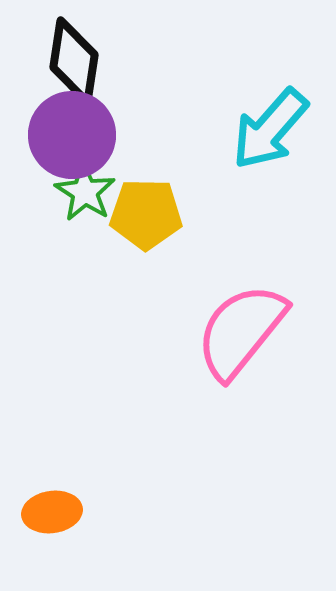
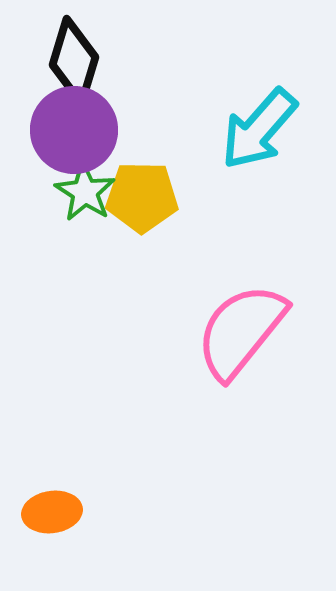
black diamond: rotated 8 degrees clockwise
cyan arrow: moved 11 px left
purple circle: moved 2 px right, 5 px up
yellow pentagon: moved 4 px left, 17 px up
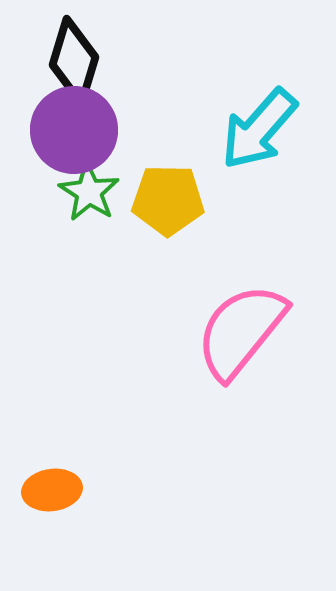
green star: moved 4 px right
yellow pentagon: moved 26 px right, 3 px down
orange ellipse: moved 22 px up
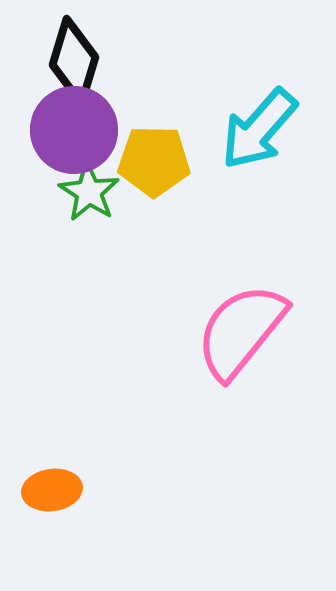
yellow pentagon: moved 14 px left, 39 px up
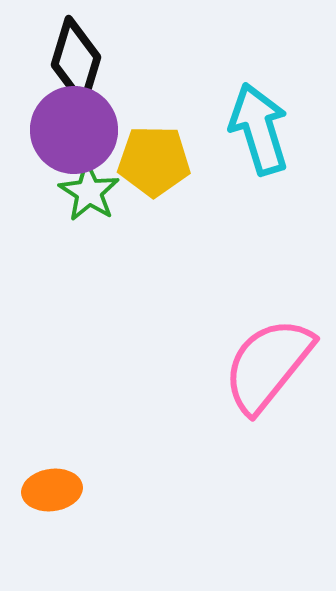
black diamond: moved 2 px right
cyan arrow: rotated 122 degrees clockwise
pink semicircle: moved 27 px right, 34 px down
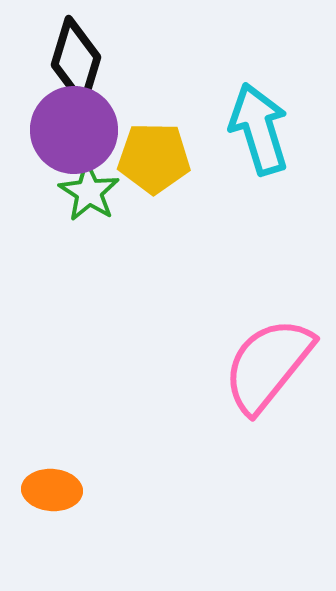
yellow pentagon: moved 3 px up
orange ellipse: rotated 12 degrees clockwise
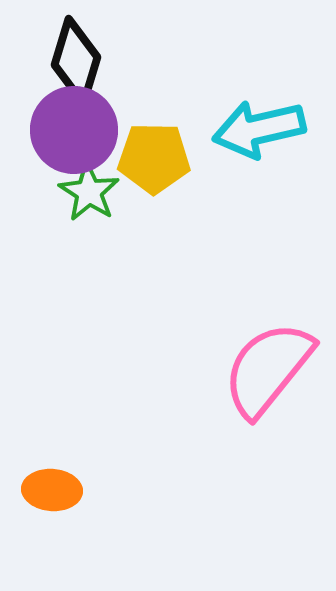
cyan arrow: rotated 86 degrees counterclockwise
pink semicircle: moved 4 px down
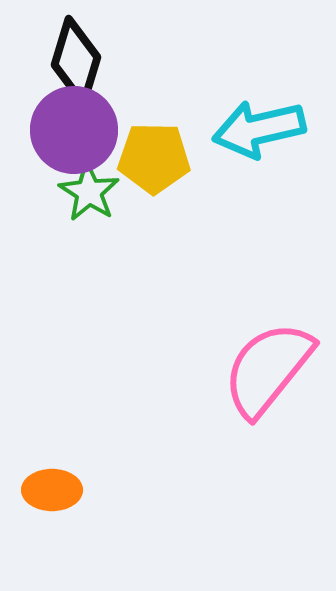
orange ellipse: rotated 4 degrees counterclockwise
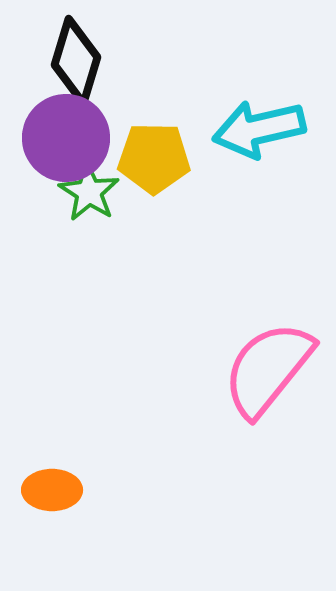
purple circle: moved 8 px left, 8 px down
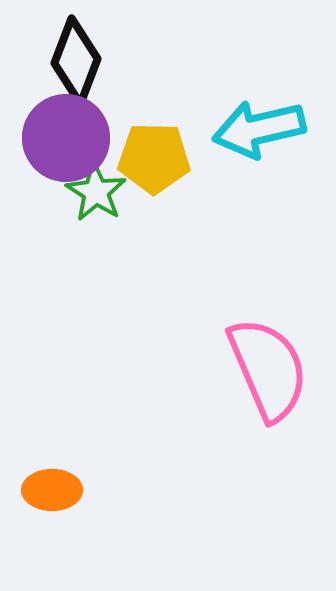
black diamond: rotated 4 degrees clockwise
green star: moved 7 px right
pink semicircle: rotated 118 degrees clockwise
